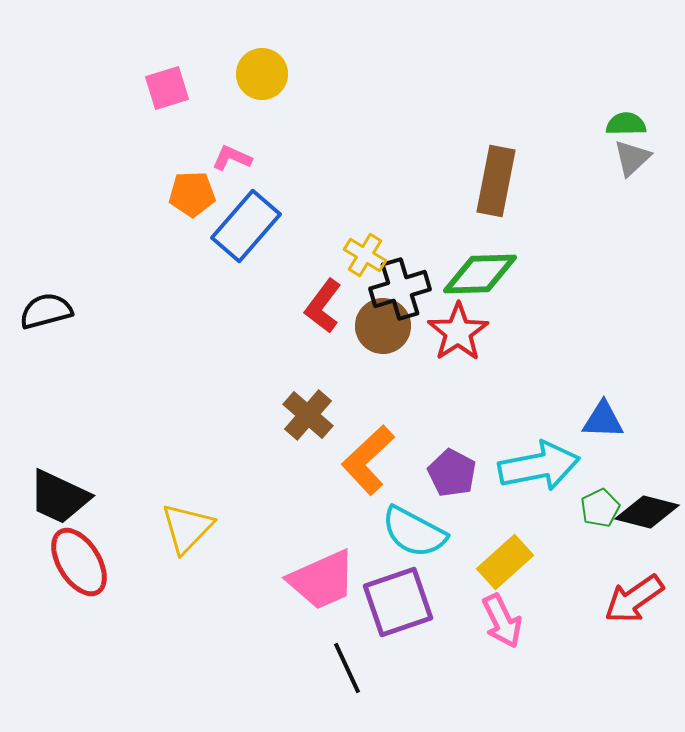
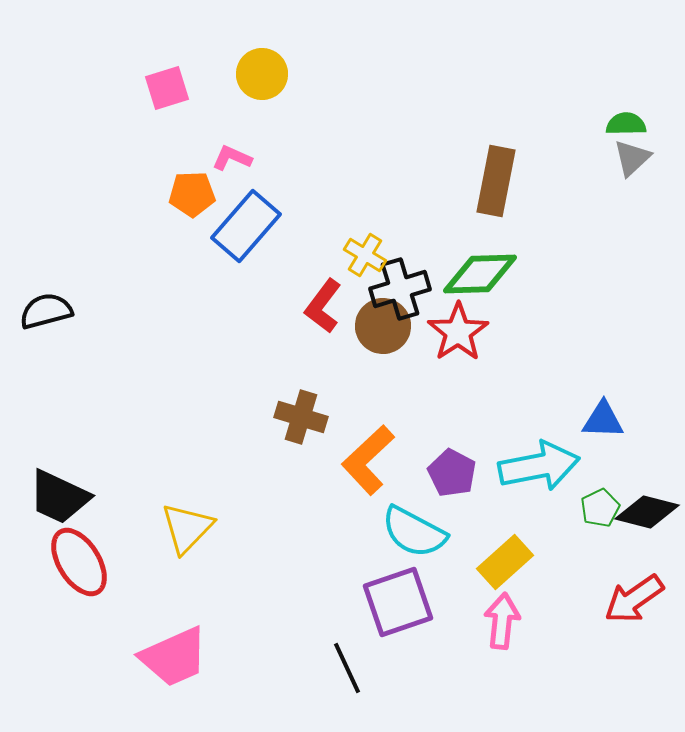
brown cross: moved 7 px left, 2 px down; rotated 24 degrees counterclockwise
pink trapezoid: moved 148 px left, 77 px down
pink arrow: rotated 148 degrees counterclockwise
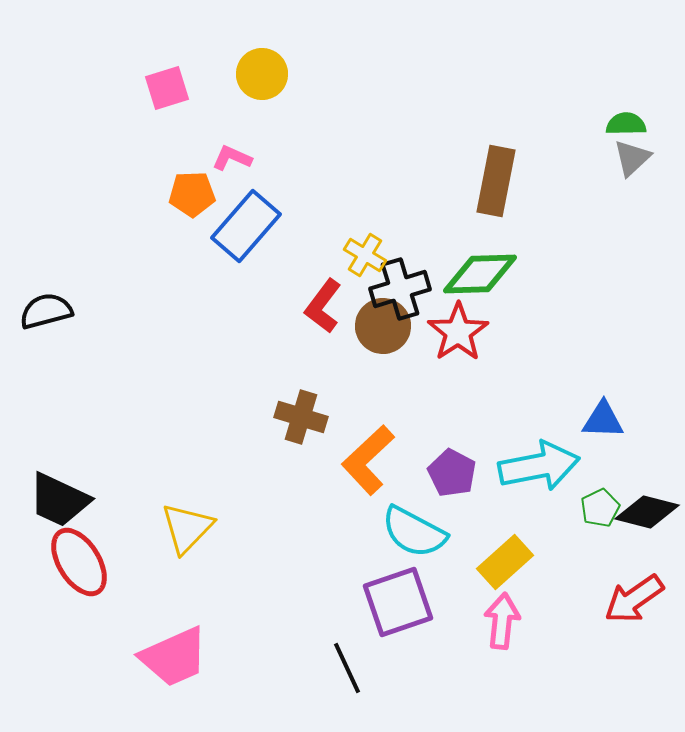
black trapezoid: moved 3 px down
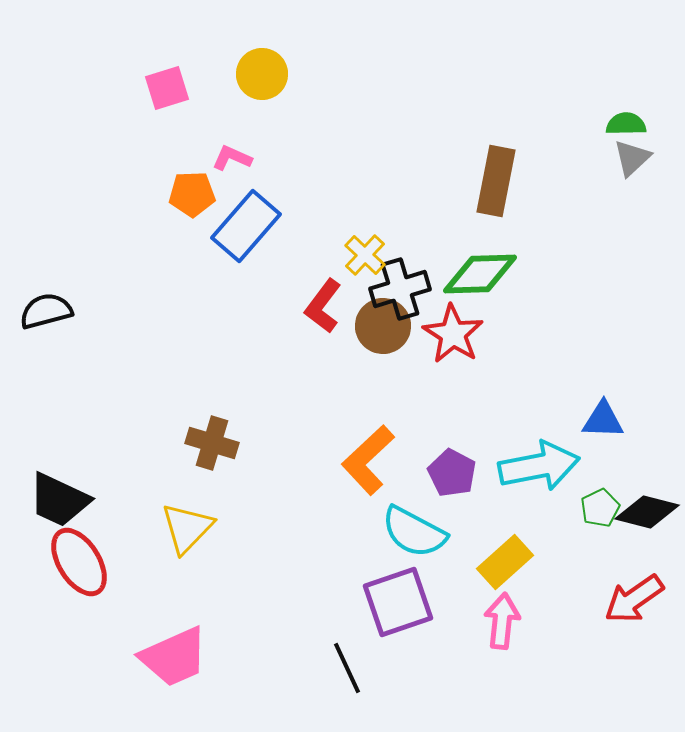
yellow cross: rotated 12 degrees clockwise
red star: moved 5 px left, 2 px down; rotated 6 degrees counterclockwise
brown cross: moved 89 px left, 26 px down
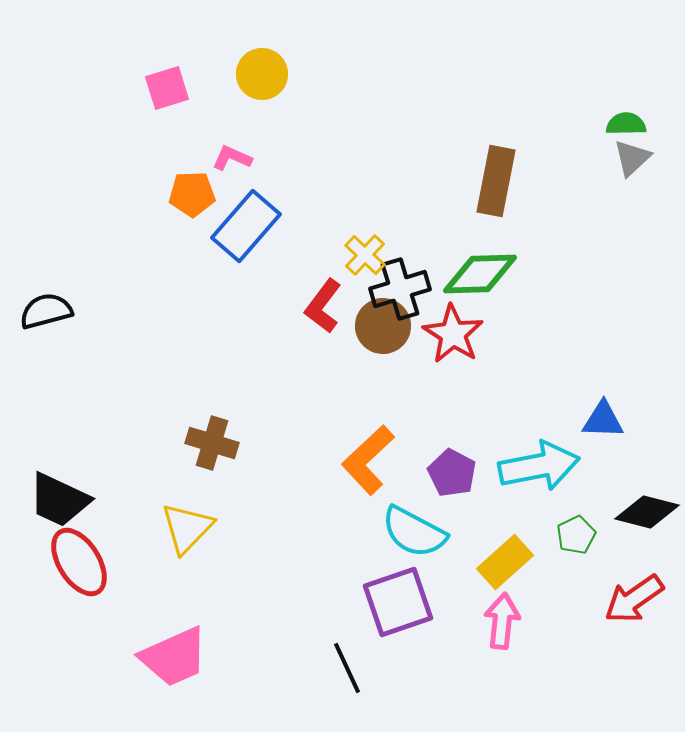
green pentagon: moved 24 px left, 27 px down
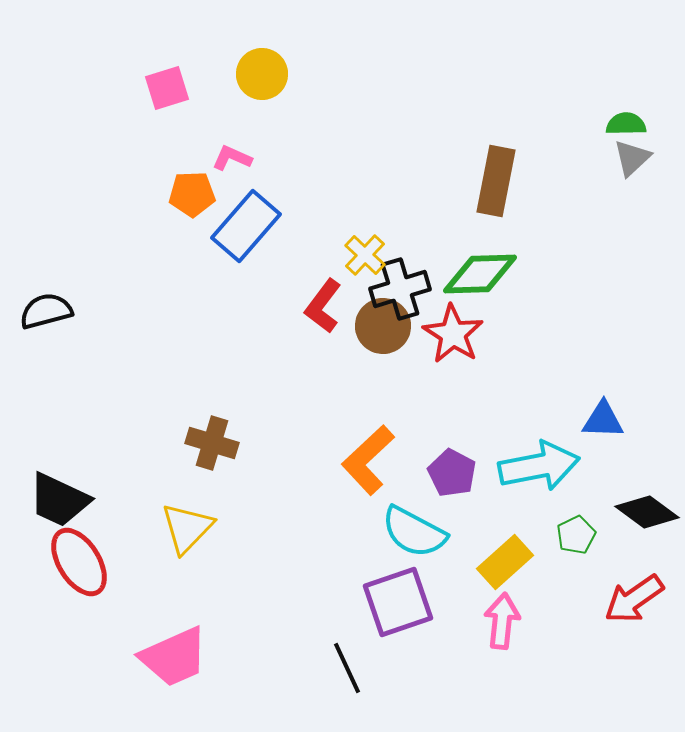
black diamond: rotated 22 degrees clockwise
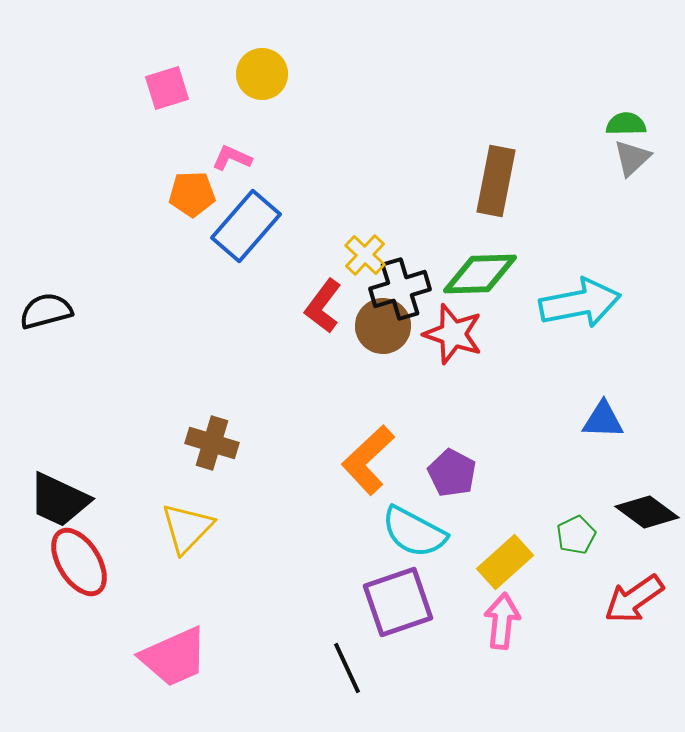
red star: rotated 14 degrees counterclockwise
cyan arrow: moved 41 px right, 163 px up
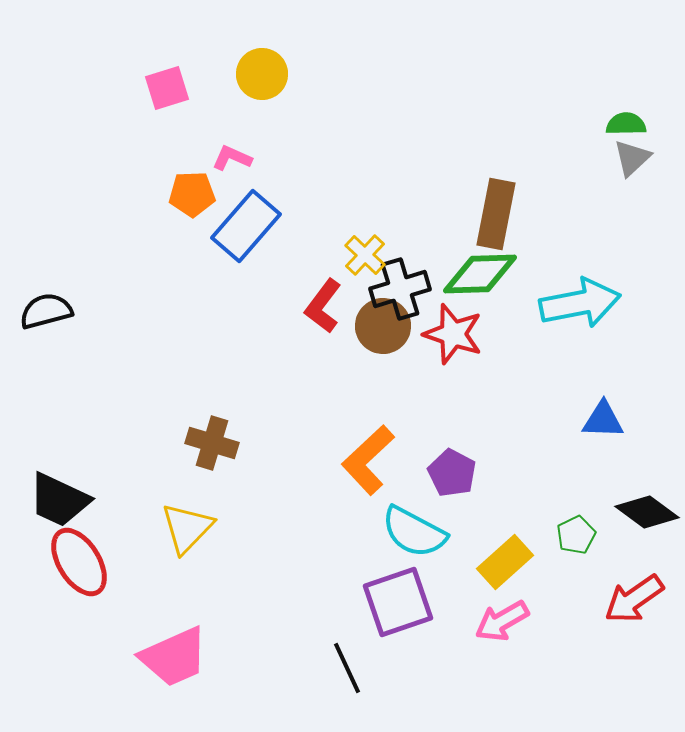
brown rectangle: moved 33 px down
pink arrow: rotated 126 degrees counterclockwise
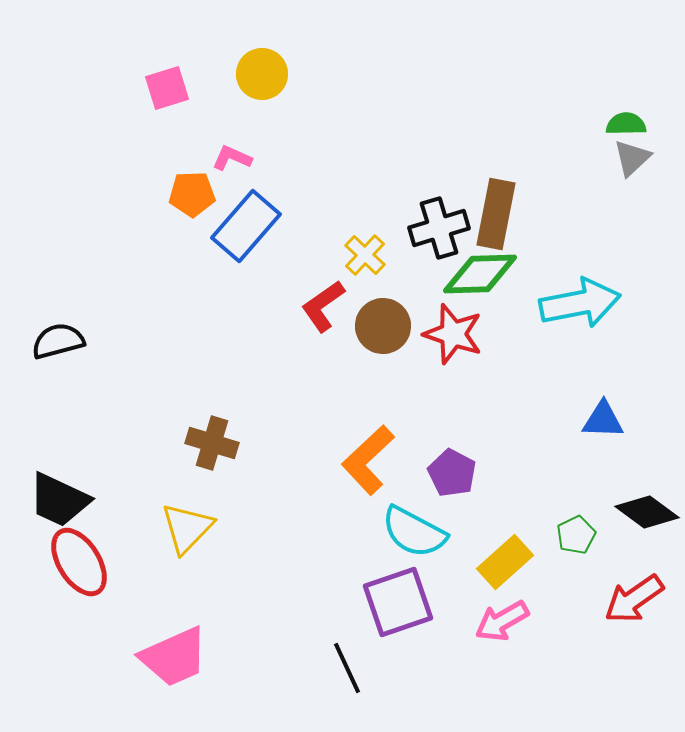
black cross: moved 39 px right, 61 px up
red L-shape: rotated 18 degrees clockwise
black semicircle: moved 12 px right, 30 px down
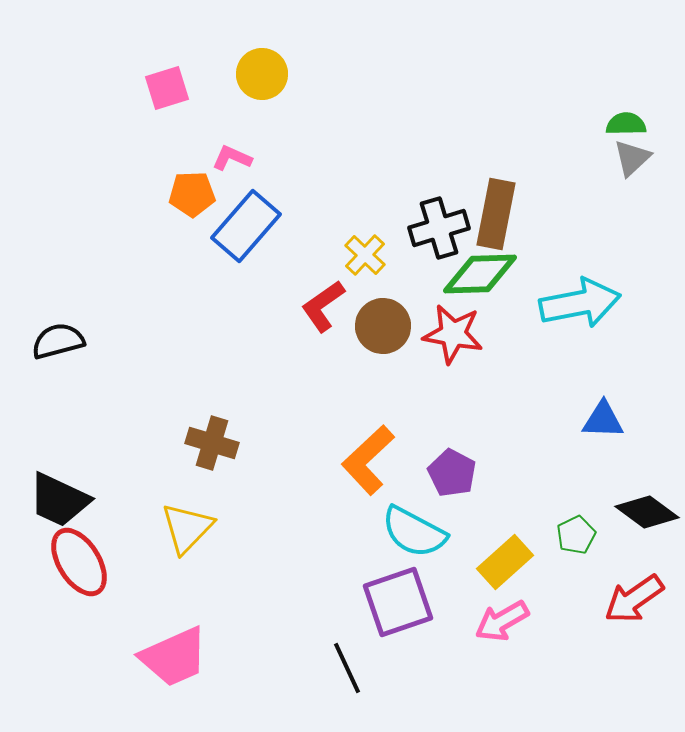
red star: rotated 8 degrees counterclockwise
